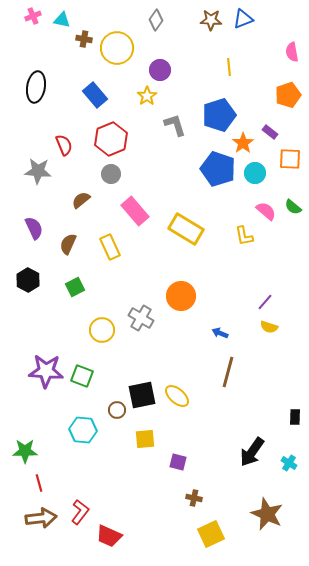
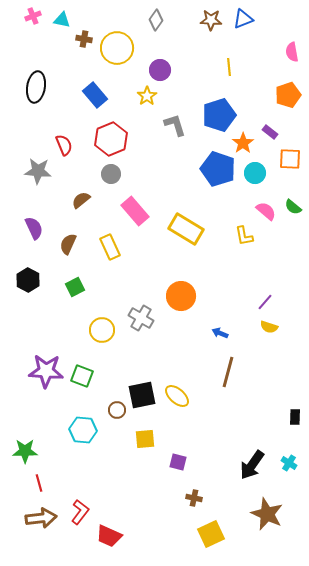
black arrow at (252, 452): moved 13 px down
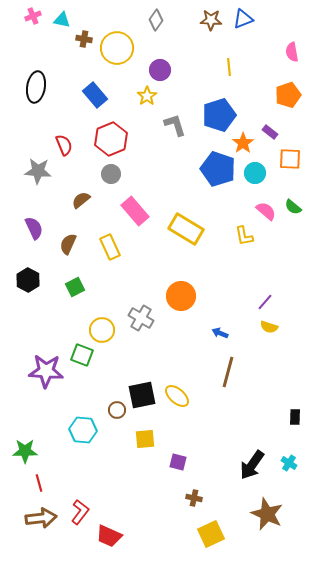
green square at (82, 376): moved 21 px up
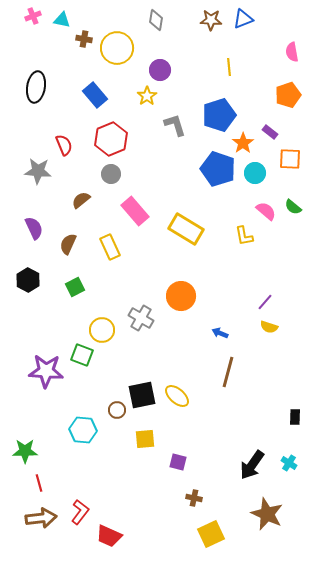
gray diamond at (156, 20): rotated 25 degrees counterclockwise
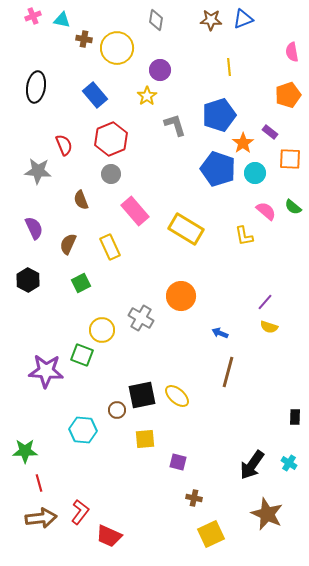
brown semicircle at (81, 200): rotated 72 degrees counterclockwise
green square at (75, 287): moved 6 px right, 4 px up
